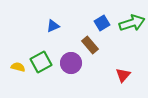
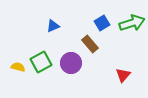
brown rectangle: moved 1 px up
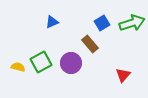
blue triangle: moved 1 px left, 4 px up
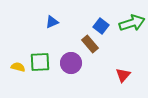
blue square: moved 1 px left, 3 px down; rotated 21 degrees counterclockwise
green square: moved 1 px left; rotated 25 degrees clockwise
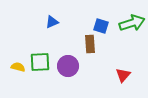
blue square: rotated 21 degrees counterclockwise
brown rectangle: rotated 36 degrees clockwise
purple circle: moved 3 px left, 3 px down
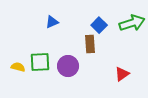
blue square: moved 2 px left, 1 px up; rotated 28 degrees clockwise
red triangle: moved 1 px left, 1 px up; rotated 14 degrees clockwise
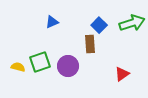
green square: rotated 15 degrees counterclockwise
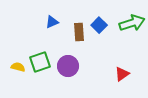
brown rectangle: moved 11 px left, 12 px up
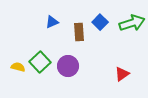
blue square: moved 1 px right, 3 px up
green square: rotated 25 degrees counterclockwise
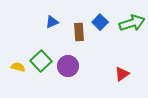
green square: moved 1 px right, 1 px up
